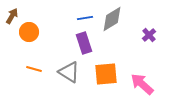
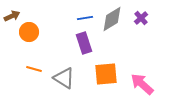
brown arrow: rotated 35 degrees clockwise
purple cross: moved 8 px left, 17 px up
gray triangle: moved 5 px left, 6 px down
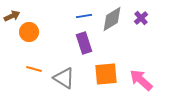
blue line: moved 1 px left, 2 px up
pink arrow: moved 1 px left, 4 px up
